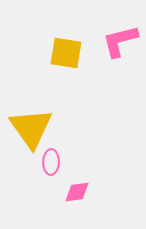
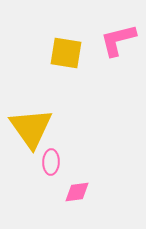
pink L-shape: moved 2 px left, 1 px up
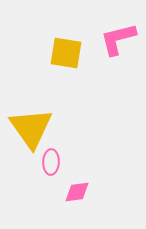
pink L-shape: moved 1 px up
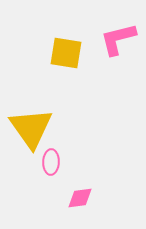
pink diamond: moved 3 px right, 6 px down
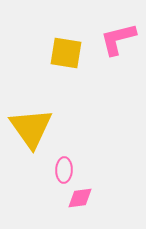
pink ellipse: moved 13 px right, 8 px down
